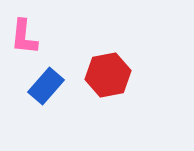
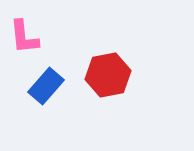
pink L-shape: rotated 12 degrees counterclockwise
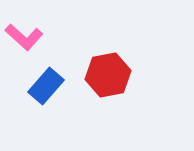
pink L-shape: rotated 42 degrees counterclockwise
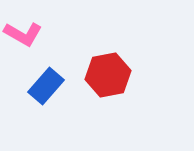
pink L-shape: moved 1 px left, 3 px up; rotated 12 degrees counterclockwise
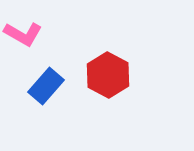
red hexagon: rotated 21 degrees counterclockwise
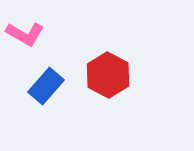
pink L-shape: moved 2 px right
